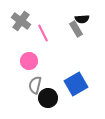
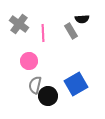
gray cross: moved 2 px left, 3 px down
gray rectangle: moved 5 px left, 2 px down
pink line: rotated 24 degrees clockwise
black circle: moved 2 px up
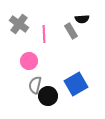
pink line: moved 1 px right, 1 px down
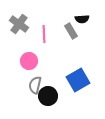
blue square: moved 2 px right, 4 px up
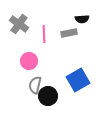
gray rectangle: moved 2 px left, 2 px down; rotated 70 degrees counterclockwise
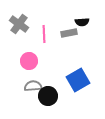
black semicircle: moved 3 px down
gray semicircle: moved 2 px left, 1 px down; rotated 72 degrees clockwise
